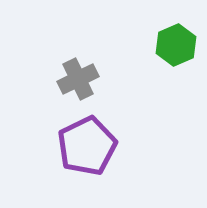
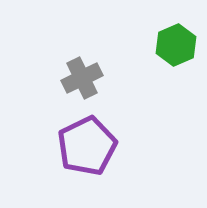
gray cross: moved 4 px right, 1 px up
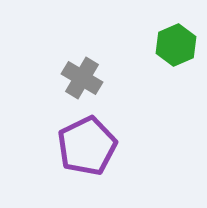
gray cross: rotated 33 degrees counterclockwise
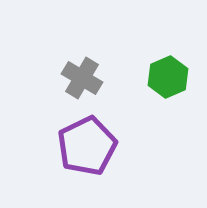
green hexagon: moved 8 px left, 32 px down
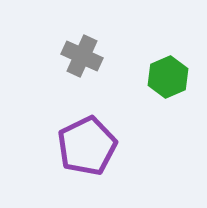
gray cross: moved 22 px up; rotated 6 degrees counterclockwise
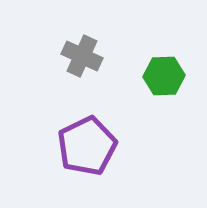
green hexagon: moved 4 px left, 1 px up; rotated 21 degrees clockwise
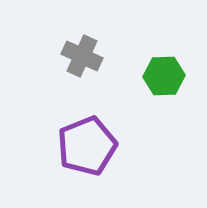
purple pentagon: rotated 4 degrees clockwise
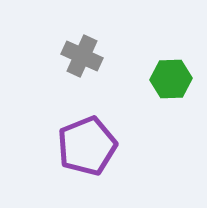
green hexagon: moved 7 px right, 3 px down
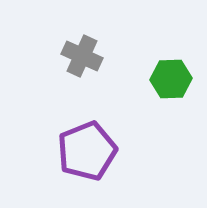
purple pentagon: moved 5 px down
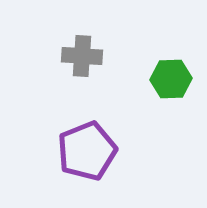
gray cross: rotated 21 degrees counterclockwise
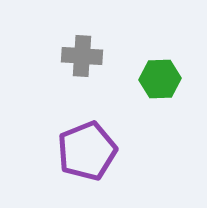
green hexagon: moved 11 px left
